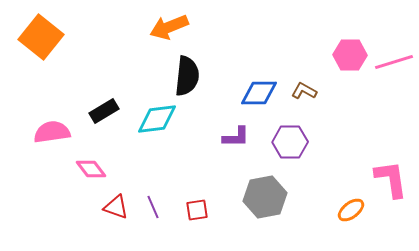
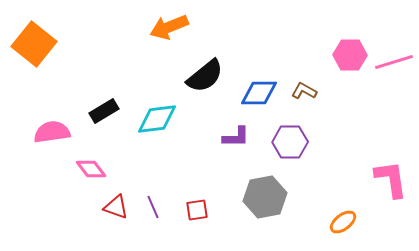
orange square: moved 7 px left, 7 px down
black semicircle: moved 18 px right; rotated 45 degrees clockwise
orange ellipse: moved 8 px left, 12 px down
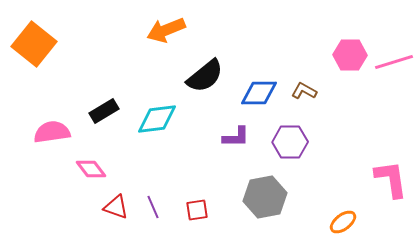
orange arrow: moved 3 px left, 3 px down
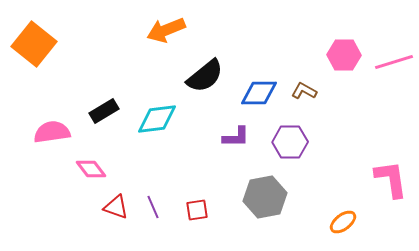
pink hexagon: moved 6 px left
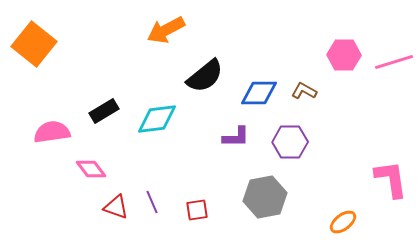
orange arrow: rotated 6 degrees counterclockwise
purple line: moved 1 px left, 5 px up
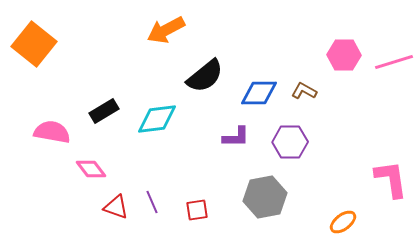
pink semicircle: rotated 18 degrees clockwise
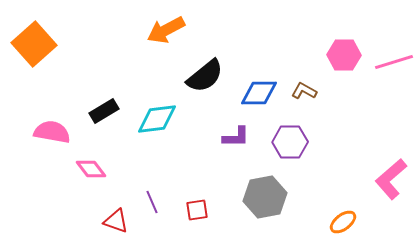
orange square: rotated 9 degrees clockwise
pink L-shape: rotated 123 degrees counterclockwise
red triangle: moved 14 px down
